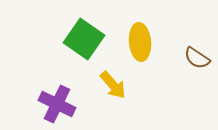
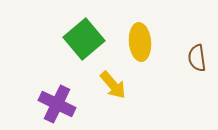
green square: rotated 15 degrees clockwise
brown semicircle: rotated 48 degrees clockwise
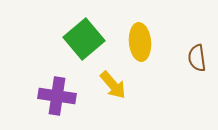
purple cross: moved 8 px up; rotated 18 degrees counterclockwise
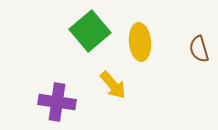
green square: moved 6 px right, 8 px up
brown semicircle: moved 2 px right, 9 px up; rotated 8 degrees counterclockwise
purple cross: moved 6 px down
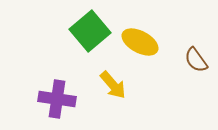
yellow ellipse: rotated 57 degrees counterclockwise
brown semicircle: moved 3 px left, 11 px down; rotated 20 degrees counterclockwise
purple cross: moved 3 px up
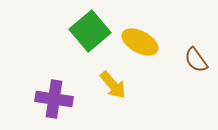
purple cross: moved 3 px left
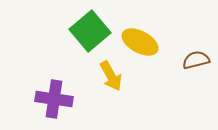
brown semicircle: rotated 112 degrees clockwise
yellow arrow: moved 2 px left, 9 px up; rotated 12 degrees clockwise
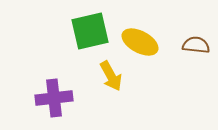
green square: rotated 27 degrees clockwise
brown semicircle: moved 15 px up; rotated 20 degrees clockwise
purple cross: moved 1 px up; rotated 15 degrees counterclockwise
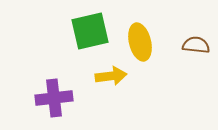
yellow ellipse: rotated 48 degrees clockwise
yellow arrow: rotated 68 degrees counterclockwise
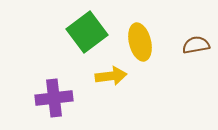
green square: moved 3 px left, 1 px down; rotated 24 degrees counterclockwise
brown semicircle: rotated 16 degrees counterclockwise
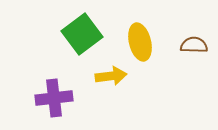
green square: moved 5 px left, 2 px down
brown semicircle: moved 2 px left; rotated 12 degrees clockwise
